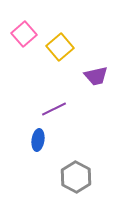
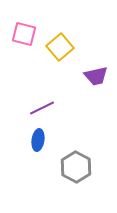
pink square: rotated 35 degrees counterclockwise
purple line: moved 12 px left, 1 px up
gray hexagon: moved 10 px up
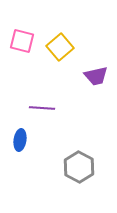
pink square: moved 2 px left, 7 px down
purple line: rotated 30 degrees clockwise
blue ellipse: moved 18 px left
gray hexagon: moved 3 px right
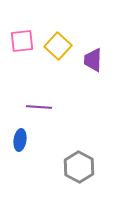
pink square: rotated 20 degrees counterclockwise
yellow square: moved 2 px left, 1 px up; rotated 8 degrees counterclockwise
purple trapezoid: moved 3 px left, 16 px up; rotated 105 degrees clockwise
purple line: moved 3 px left, 1 px up
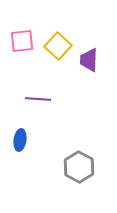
purple trapezoid: moved 4 px left
purple line: moved 1 px left, 8 px up
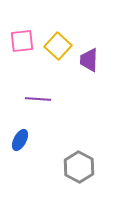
blue ellipse: rotated 20 degrees clockwise
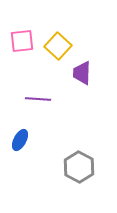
purple trapezoid: moved 7 px left, 13 px down
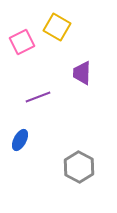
pink square: moved 1 px down; rotated 20 degrees counterclockwise
yellow square: moved 1 px left, 19 px up; rotated 12 degrees counterclockwise
purple line: moved 2 px up; rotated 25 degrees counterclockwise
